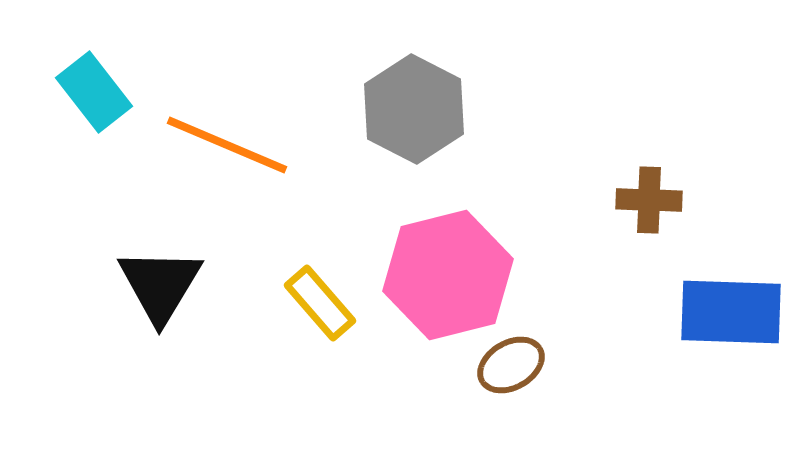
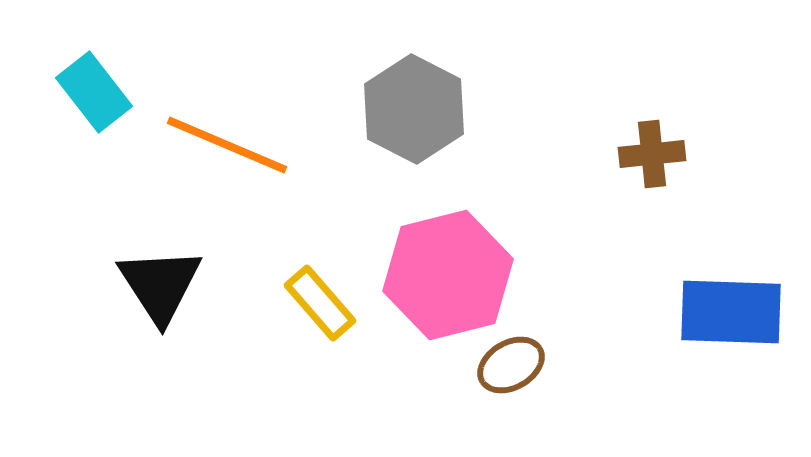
brown cross: moved 3 px right, 46 px up; rotated 8 degrees counterclockwise
black triangle: rotated 4 degrees counterclockwise
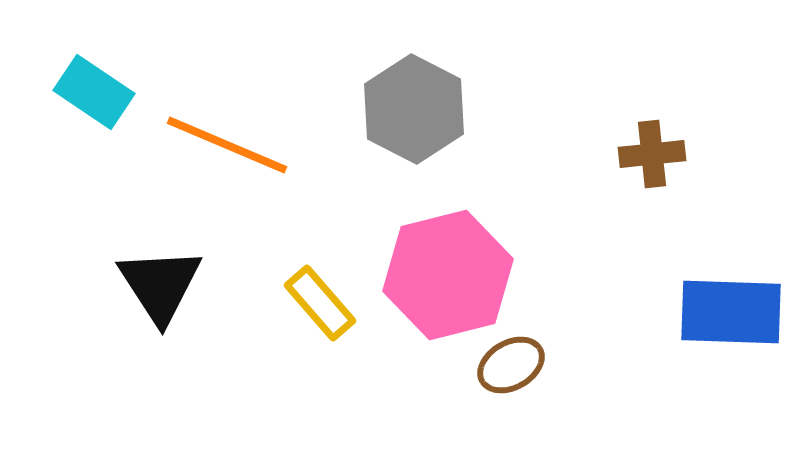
cyan rectangle: rotated 18 degrees counterclockwise
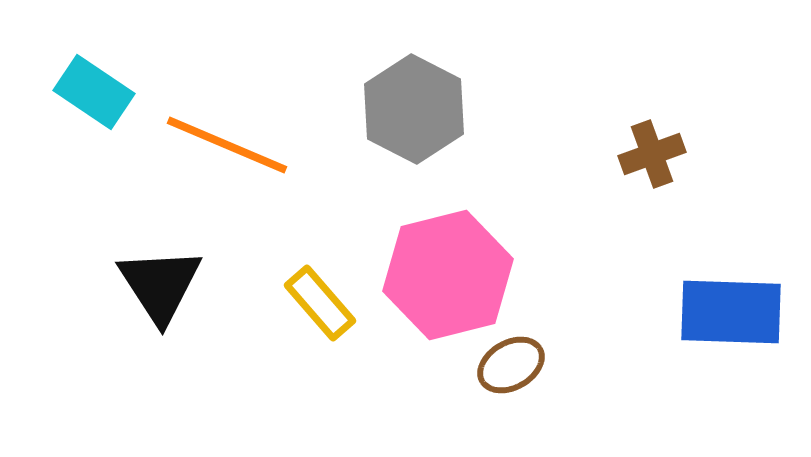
brown cross: rotated 14 degrees counterclockwise
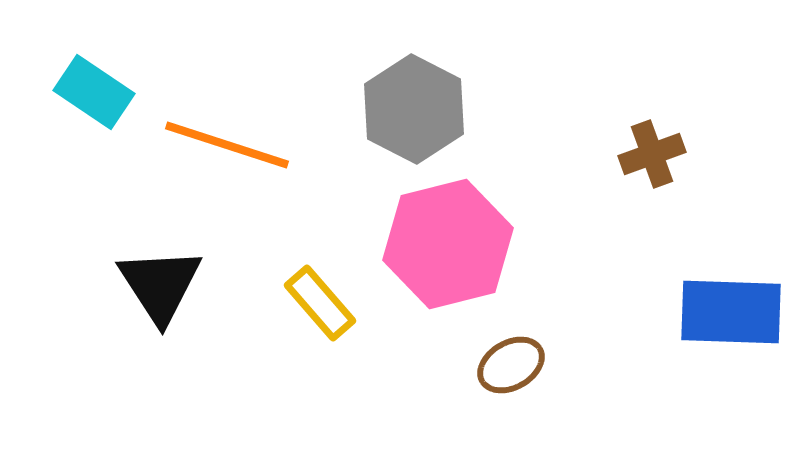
orange line: rotated 5 degrees counterclockwise
pink hexagon: moved 31 px up
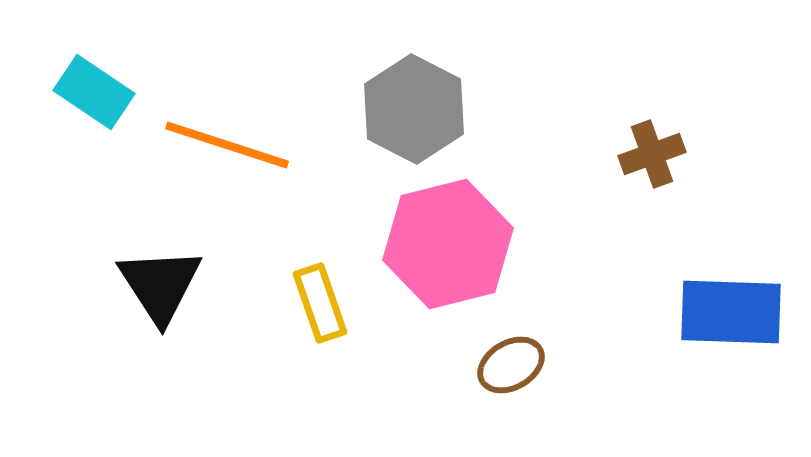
yellow rectangle: rotated 22 degrees clockwise
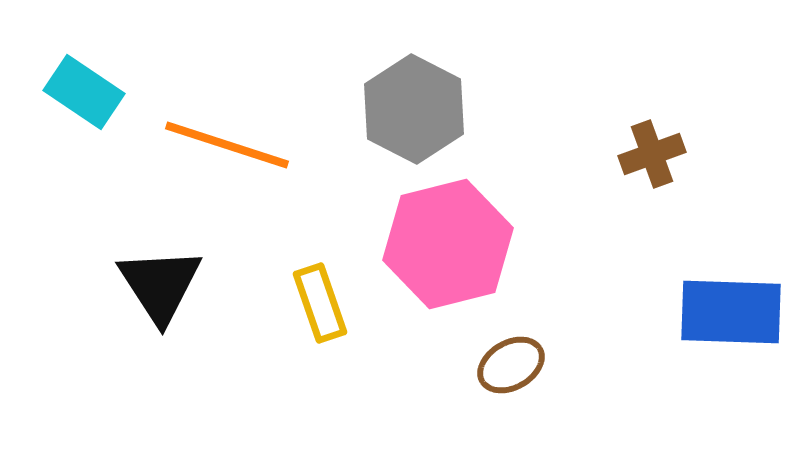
cyan rectangle: moved 10 px left
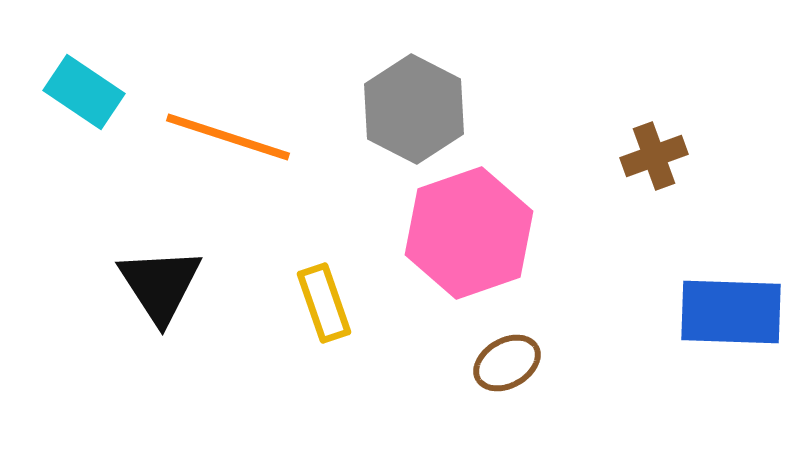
orange line: moved 1 px right, 8 px up
brown cross: moved 2 px right, 2 px down
pink hexagon: moved 21 px right, 11 px up; rotated 5 degrees counterclockwise
yellow rectangle: moved 4 px right
brown ellipse: moved 4 px left, 2 px up
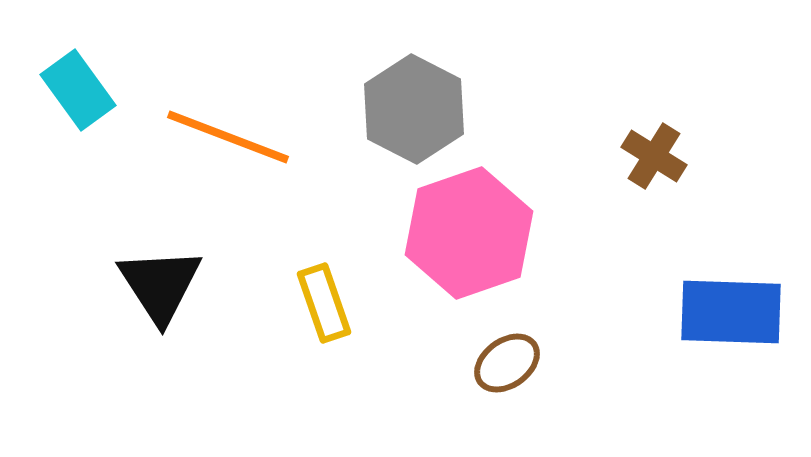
cyan rectangle: moved 6 px left, 2 px up; rotated 20 degrees clockwise
orange line: rotated 3 degrees clockwise
brown cross: rotated 38 degrees counterclockwise
brown ellipse: rotated 6 degrees counterclockwise
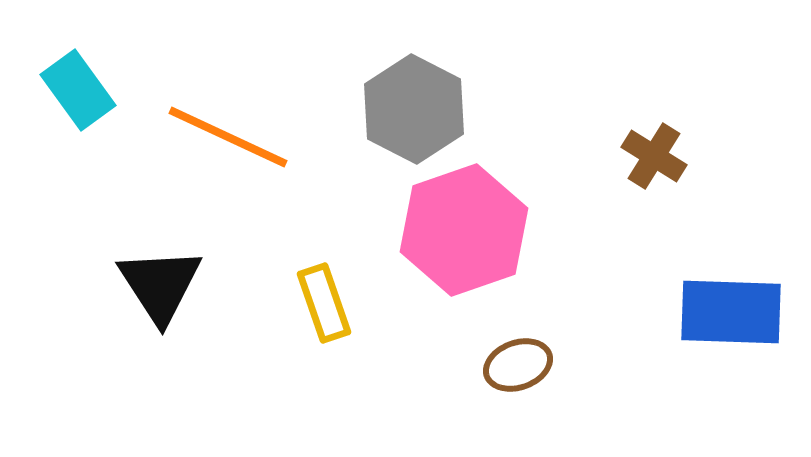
orange line: rotated 4 degrees clockwise
pink hexagon: moved 5 px left, 3 px up
brown ellipse: moved 11 px right, 2 px down; rotated 16 degrees clockwise
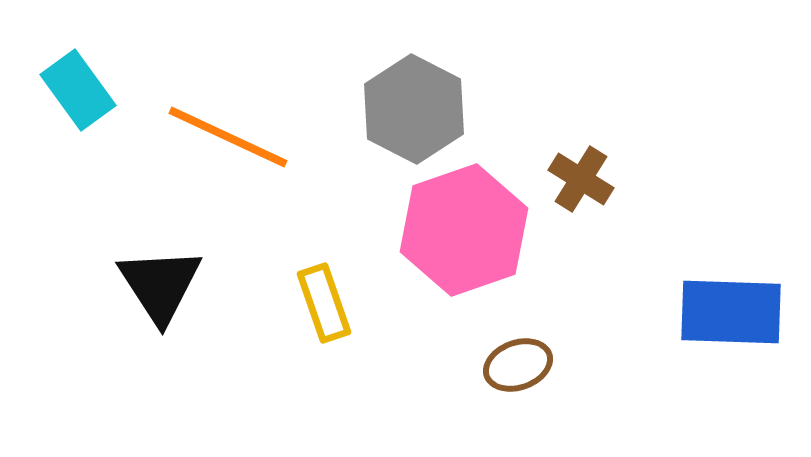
brown cross: moved 73 px left, 23 px down
